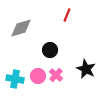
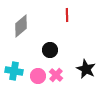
red line: rotated 24 degrees counterclockwise
gray diamond: moved 2 px up; rotated 25 degrees counterclockwise
cyan cross: moved 1 px left, 8 px up
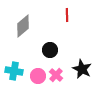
gray diamond: moved 2 px right
black star: moved 4 px left
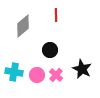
red line: moved 11 px left
cyan cross: moved 1 px down
pink circle: moved 1 px left, 1 px up
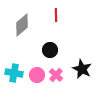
gray diamond: moved 1 px left, 1 px up
cyan cross: moved 1 px down
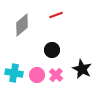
red line: rotated 72 degrees clockwise
black circle: moved 2 px right
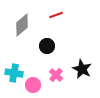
black circle: moved 5 px left, 4 px up
pink circle: moved 4 px left, 10 px down
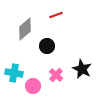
gray diamond: moved 3 px right, 4 px down
pink circle: moved 1 px down
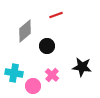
gray diamond: moved 2 px down
black star: moved 2 px up; rotated 18 degrees counterclockwise
pink cross: moved 4 px left
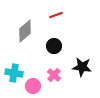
black circle: moved 7 px right
pink cross: moved 2 px right
